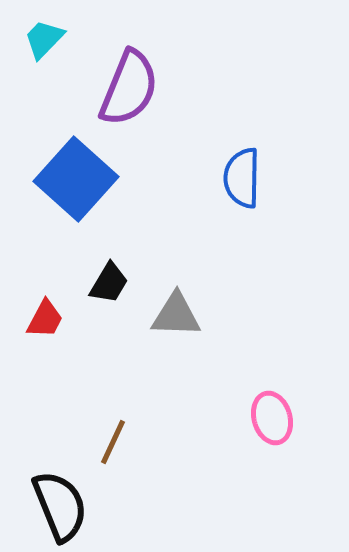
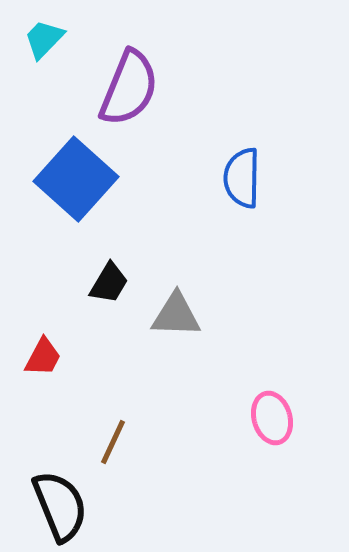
red trapezoid: moved 2 px left, 38 px down
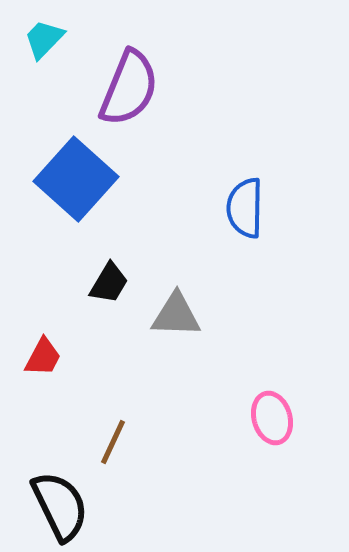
blue semicircle: moved 3 px right, 30 px down
black semicircle: rotated 4 degrees counterclockwise
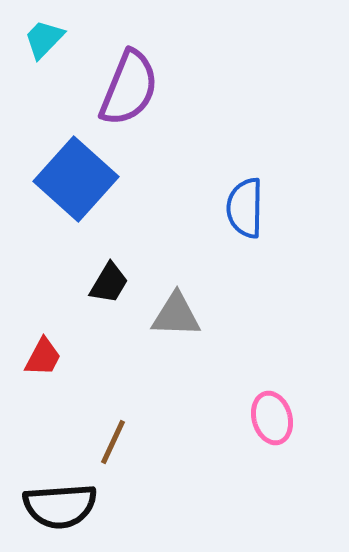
black semicircle: rotated 112 degrees clockwise
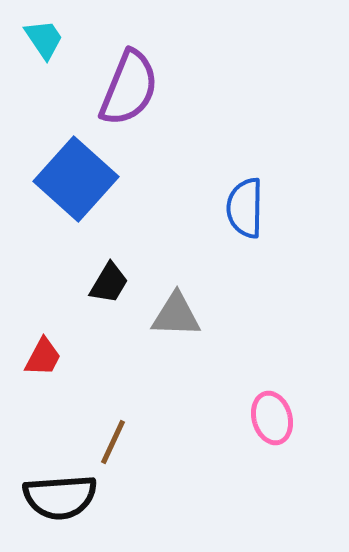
cyan trapezoid: rotated 102 degrees clockwise
black semicircle: moved 9 px up
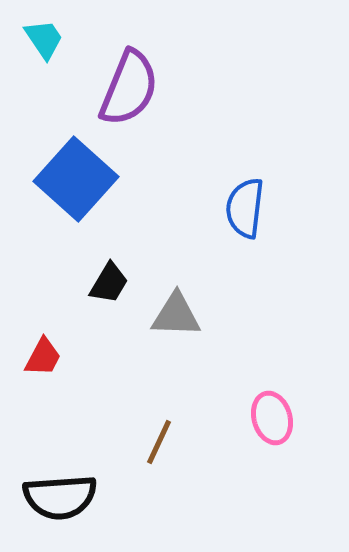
blue semicircle: rotated 6 degrees clockwise
brown line: moved 46 px right
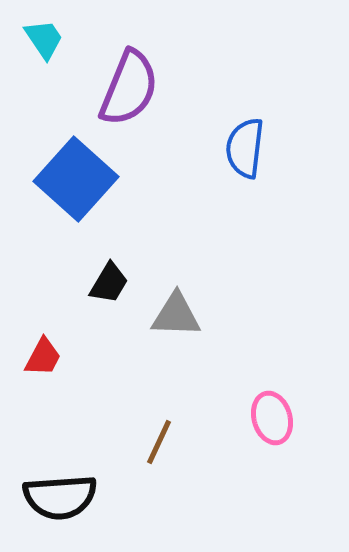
blue semicircle: moved 60 px up
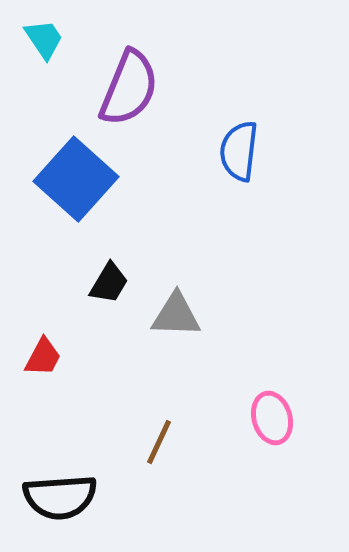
blue semicircle: moved 6 px left, 3 px down
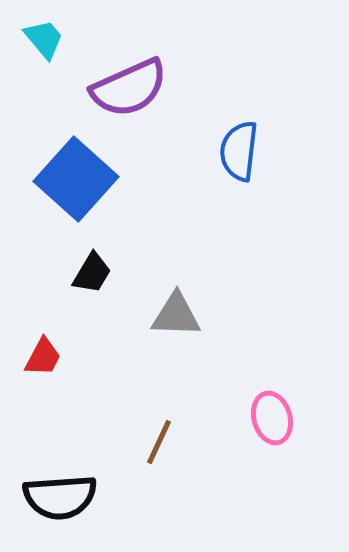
cyan trapezoid: rotated 6 degrees counterclockwise
purple semicircle: rotated 44 degrees clockwise
black trapezoid: moved 17 px left, 10 px up
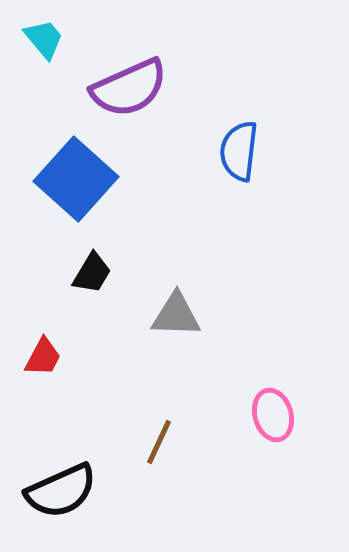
pink ellipse: moved 1 px right, 3 px up
black semicircle: moved 1 px right, 6 px up; rotated 20 degrees counterclockwise
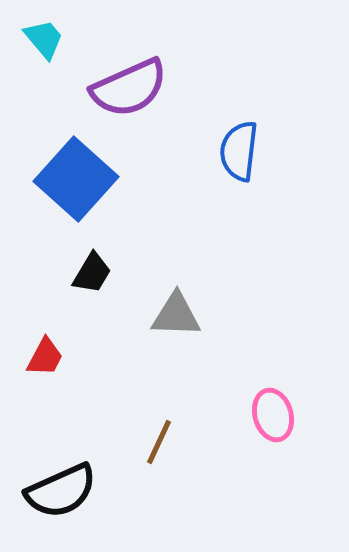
red trapezoid: moved 2 px right
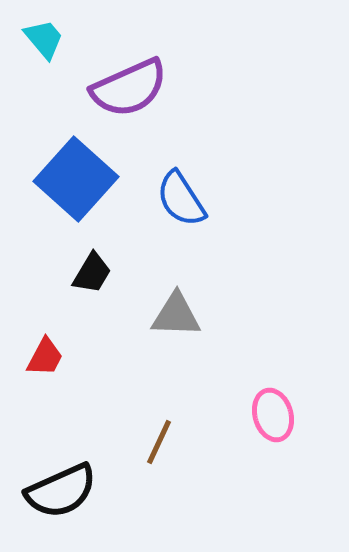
blue semicircle: moved 58 px left, 48 px down; rotated 40 degrees counterclockwise
